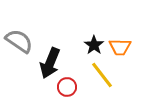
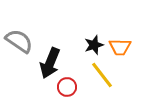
black star: rotated 18 degrees clockwise
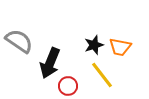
orange trapezoid: rotated 10 degrees clockwise
red circle: moved 1 px right, 1 px up
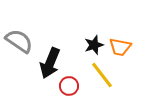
red circle: moved 1 px right
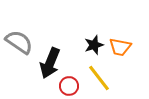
gray semicircle: moved 1 px down
yellow line: moved 3 px left, 3 px down
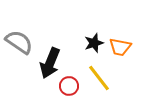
black star: moved 2 px up
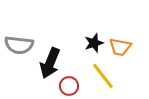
gray semicircle: moved 3 px down; rotated 152 degrees clockwise
yellow line: moved 4 px right, 2 px up
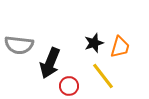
orange trapezoid: rotated 85 degrees counterclockwise
